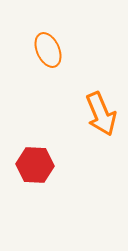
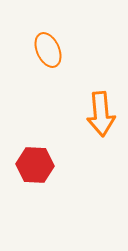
orange arrow: rotated 18 degrees clockwise
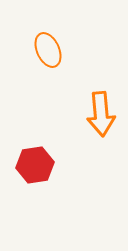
red hexagon: rotated 12 degrees counterclockwise
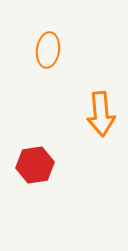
orange ellipse: rotated 32 degrees clockwise
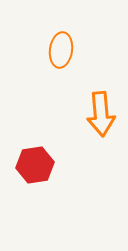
orange ellipse: moved 13 px right
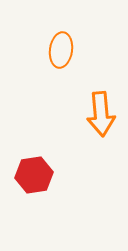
red hexagon: moved 1 px left, 10 px down
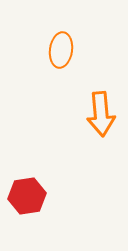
red hexagon: moved 7 px left, 21 px down
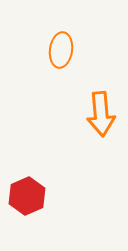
red hexagon: rotated 15 degrees counterclockwise
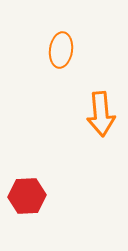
red hexagon: rotated 21 degrees clockwise
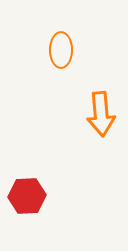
orange ellipse: rotated 8 degrees counterclockwise
